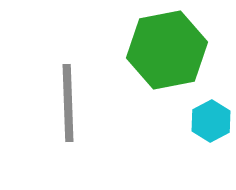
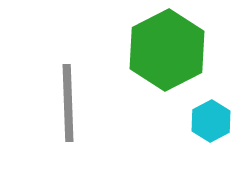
green hexagon: rotated 16 degrees counterclockwise
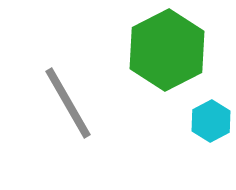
gray line: rotated 28 degrees counterclockwise
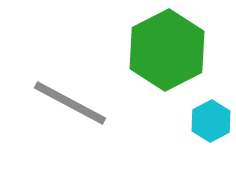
gray line: moved 2 px right; rotated 32 degrees counterclockwise
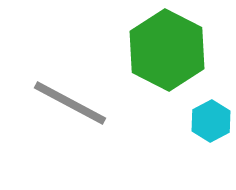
green hexagon: rotated 6 degrees counterclockwise
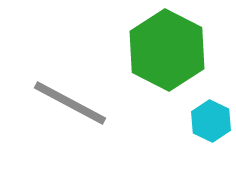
cyan hexagon: rotated 6 degrees counterclockwise
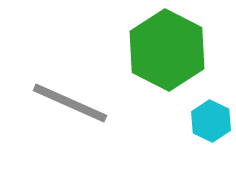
gray line: rotated 4 degrees counterclockwise
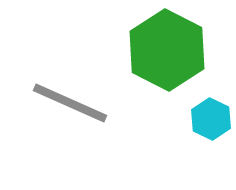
cyan hexagon: moved 2 px up
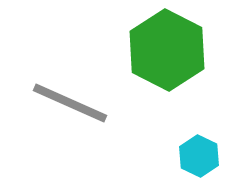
cyan hexagon: moved 12 px left, 37 px down
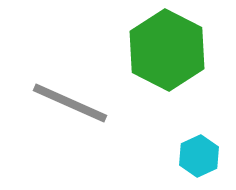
cyan hexagon: rotated 9 degrees clockwise
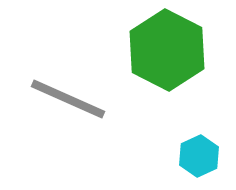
gray line: moved 2 px left, 4 px up
